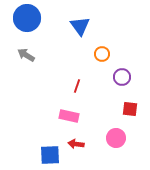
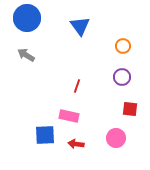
orange circle: moved 21 px right, 8 px up
blue square: moved 5 px left, 20 px up
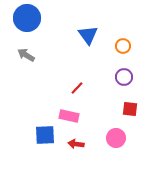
blue triangle: moved 8 px right, 9 px down
purple circle: moved 2 px right
red line: moved 2 px down; rotated 24 degrees clockwise
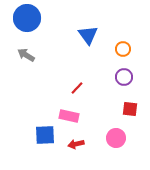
orange circle: moved 3 px down
red arrow: rotated 21 degrees counterclockwise
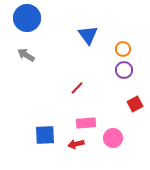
purple circle: moved 7 px up
red square: moved 5 px right, 5 px up; rotated 35 degrees counterclockwise
pink rectangle: moved 17 px right, 7 px down; rotated 18 degrees counterclockwise
pink circle: moved 3 px left
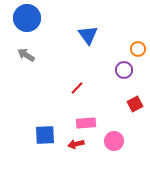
orange circle: moved 15 px right
pink circle: moved 1 px right, 3 px down
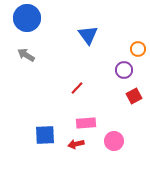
red square: moved 1 px left, 8 px up
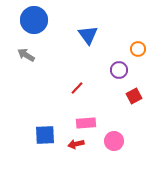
blue circle: moved 7 px right, 2 px down
purple circle: moved 5 px left
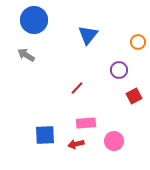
blue triangle: rotated 15 degrees clockwise
orange circle: moved 7 px up
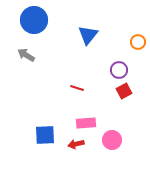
red line: rotated 64 degrees clockwise
red square: moved 10 px left, 5 px up
pink circle: moved 2 px left, 1 px up
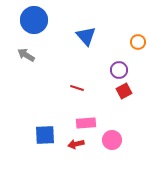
blue triangle: moved 2 px left, 1 px down; rotated 20 degrees counterclockwise
